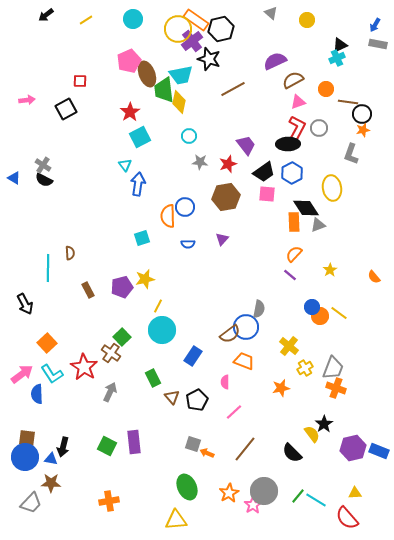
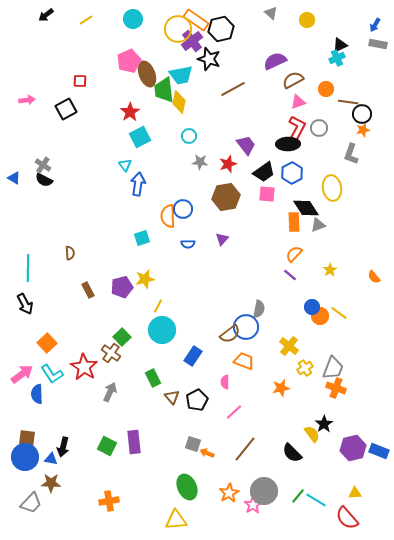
blue circle at (185, 207): moved 2 px left, 2 px down
cyan line at (48, 268): moved 20 px left
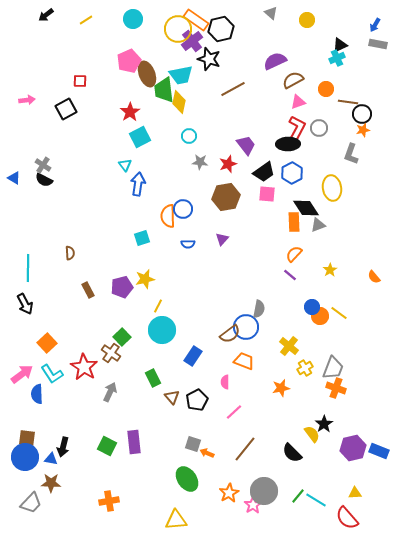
green ellipse at (187, 487): moved 8 px up; rotated 10 degrees counterclockwise
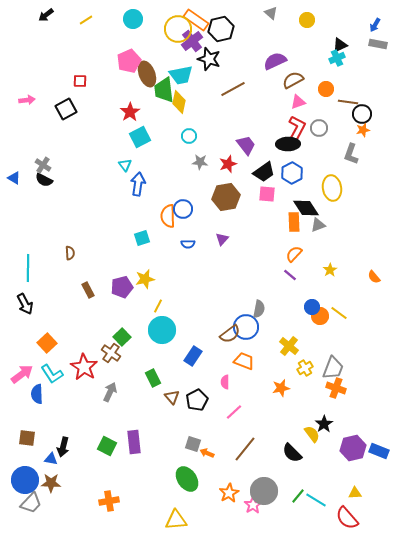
blue circle at (25, 457): moved 23 px down
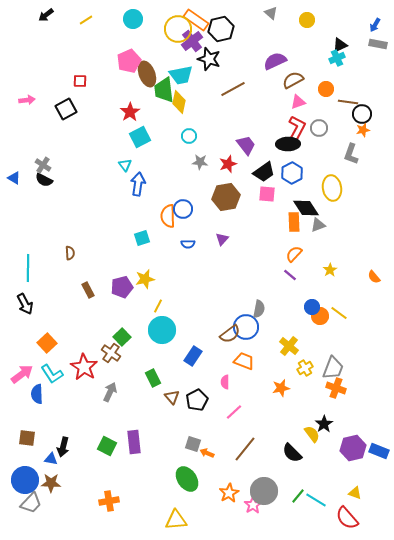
yellow triangle at (355, 493): rotated 24 degrees clockwise
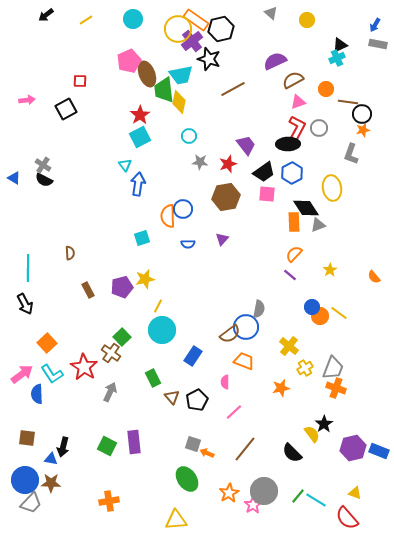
red star at (130, 112): moved 10 px right, 3 px down
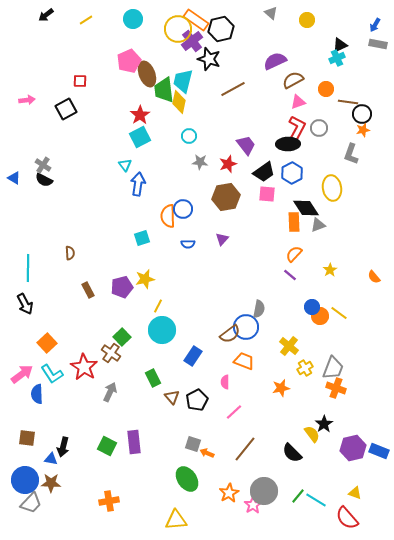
cyan trapezoid at (181, 75): moved 2 px right, 6 px down; rotated 115 degrees clockwise
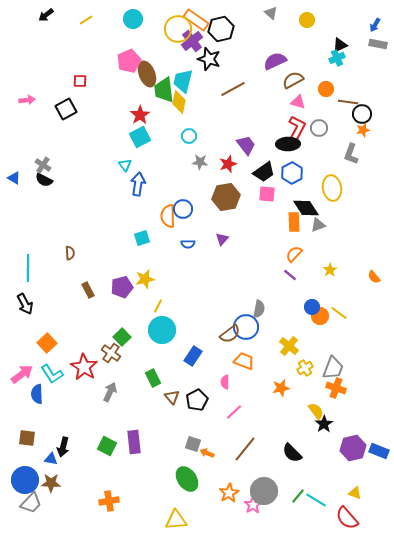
pink triangle at (298, 102): rotated 35 degrees clockwise
yellow semicircle at (312, 434): moved 4 px right, 23 px up
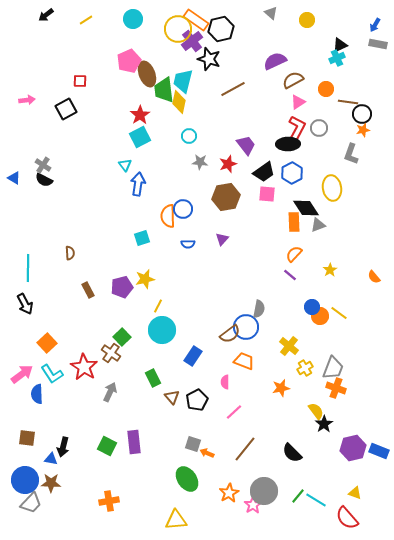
pink triangle at (298, 102): rotated 49 degrees counterclockwise
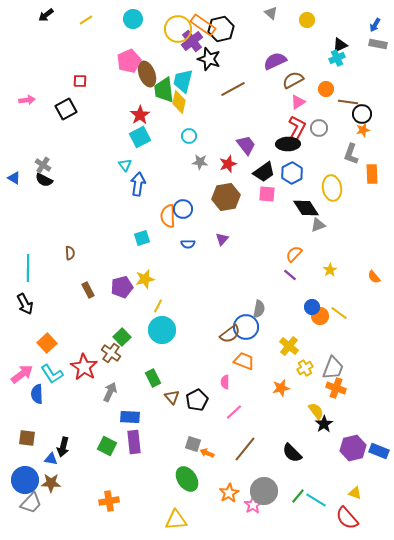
orange rectangle at (196, 20): moved 7 px right, 5 px down
orange rectangle at (294, 222): moved 78 px right, 48 px up
blue rectangle at (193, 356): moved 63 px left, 61 px down; rotated 60 degrees clockwise
